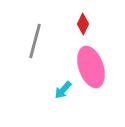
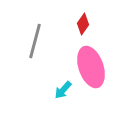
red diamond: rotated 10 degrees clockwise
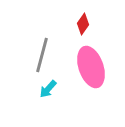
gray line: moved 7 px right, 14 px down
cyan arrow: moved 15 px left, 1 px up
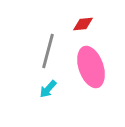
red diamond: rotated 50 degrees clockwise
gray line: moved 6 px right, 4 px up
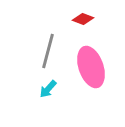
red diamond: moved 5 px up; rotated 25 degrees clockwise
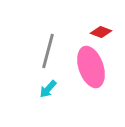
red diamond: moved 18 px right, 13 px down
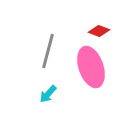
red diamond: moved 2 px left, 1 px up
cyan arrow: moved 5 px down
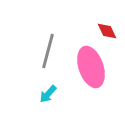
red diamond: moved 8 px right; rotated 45 degrees clockwise
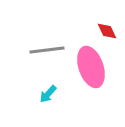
gray line: moved 1 px left, 1 px up; rotated 68 degrees clockwise
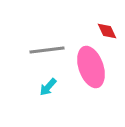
cyan arrow: moved 7 px up
